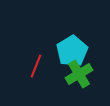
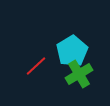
red line: rotated 25 degrees clockwise
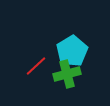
green cross: moved 12 px left; rotated 16 degrees clockwise
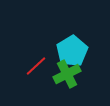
green cross: rotated 12 degrees counterclockwise
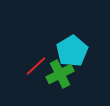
green cross: moved 7 px left
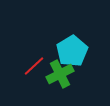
red line: moved 2 px left
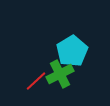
red line: moved 2 px right, 15 px down
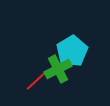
green cross: moved 2 px left, 5 px up
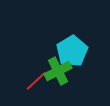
green cross: moved 2 px down
